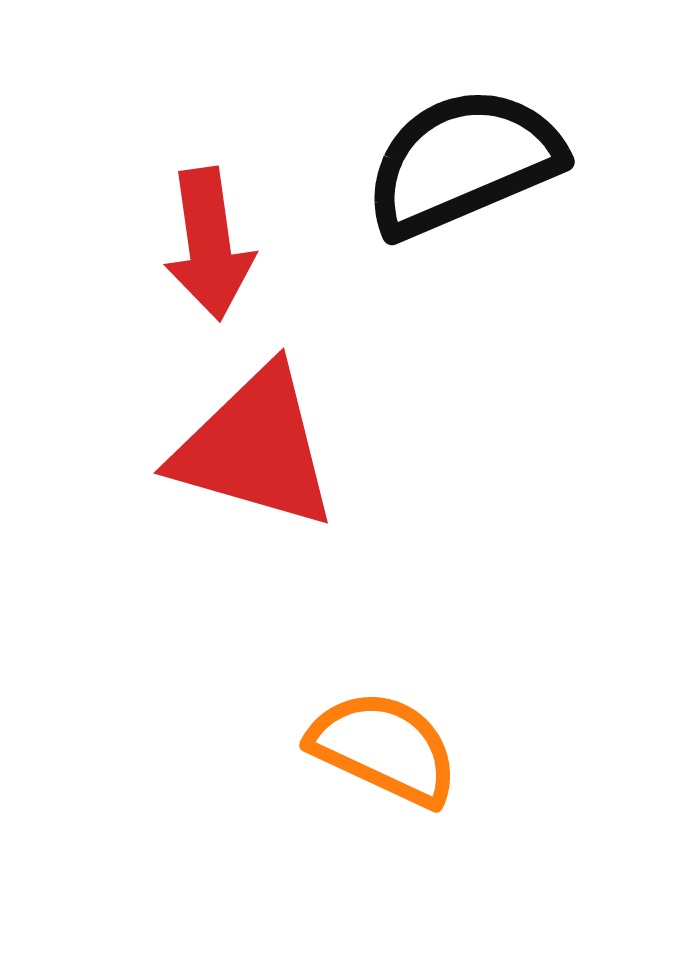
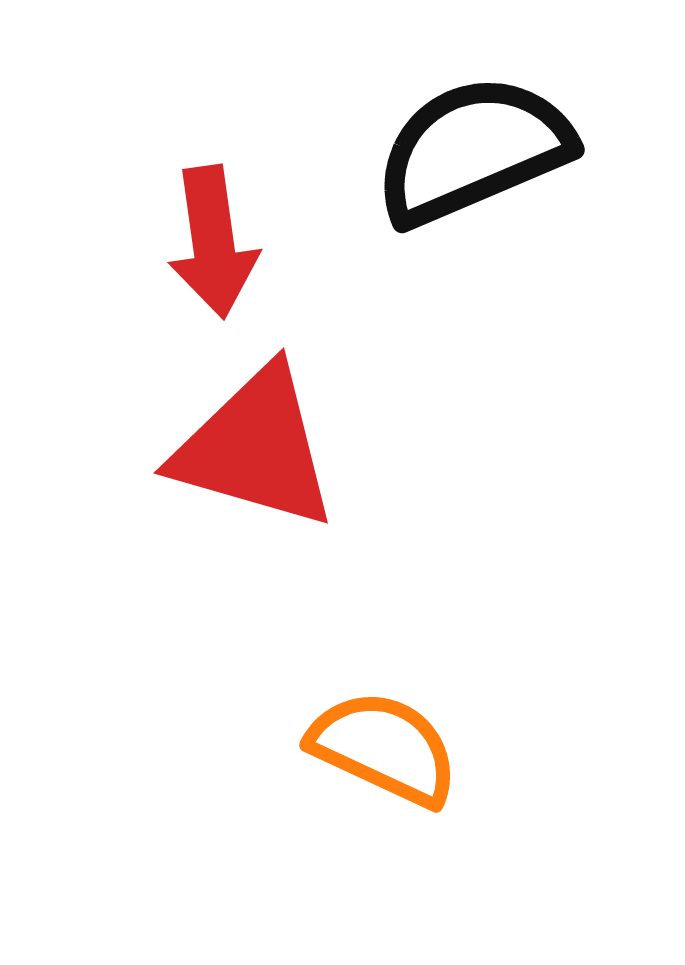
black semicircle: moved 10 px right, 12 px up
red arrow: moved 4 px right, 2 px up
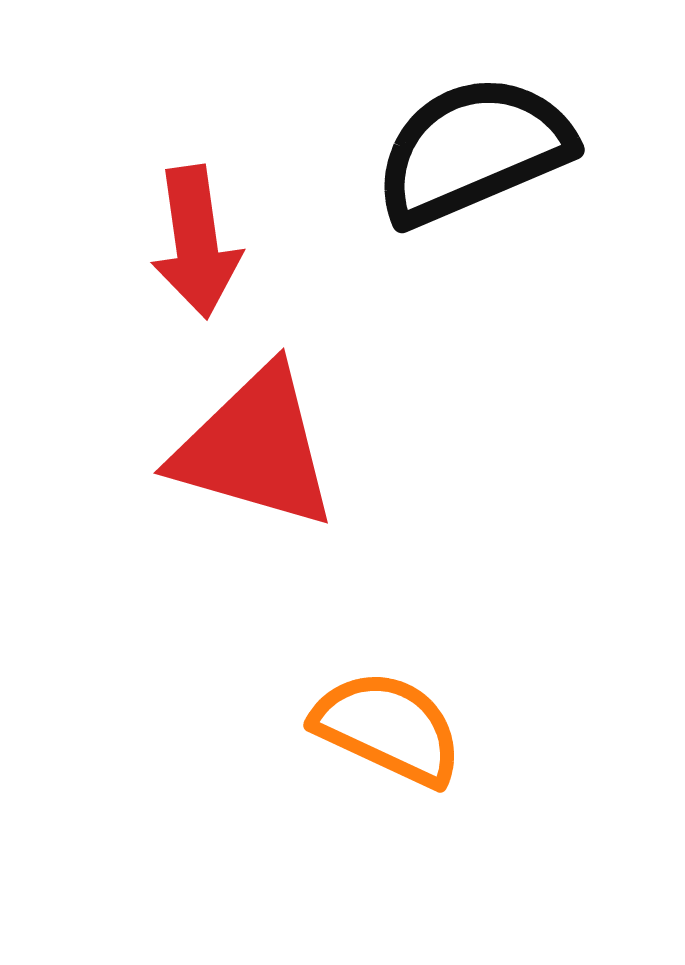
red arrow: moved 17 px left
orange semicircle: moved 4 px right, 20 px up
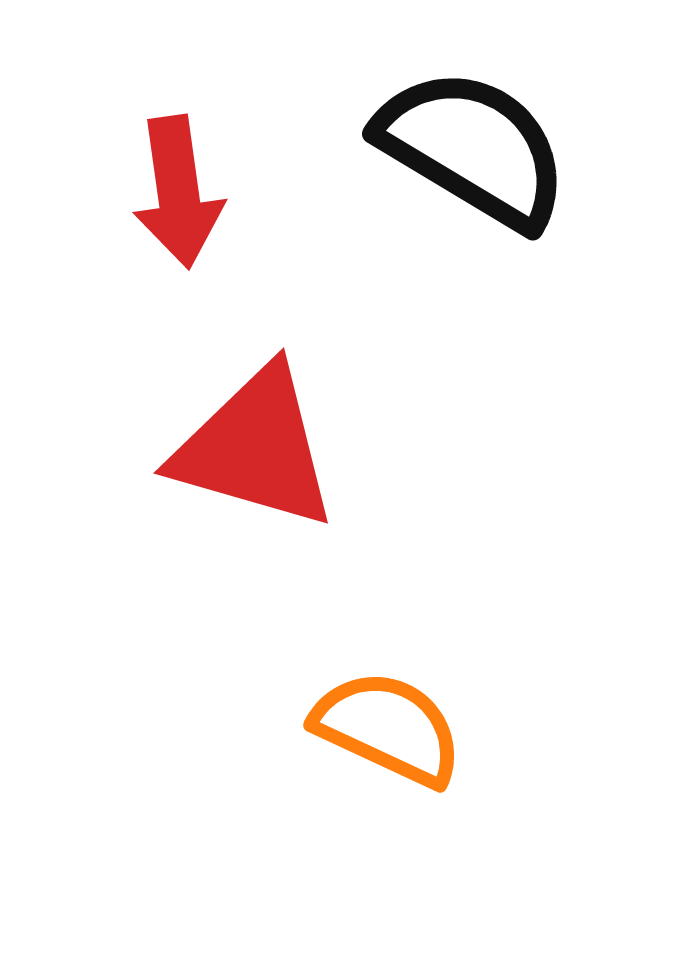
black semicircle: moved 2 px up; rotated 54 degrees clockwise
red arrow: moved 18 px left, 50 px up
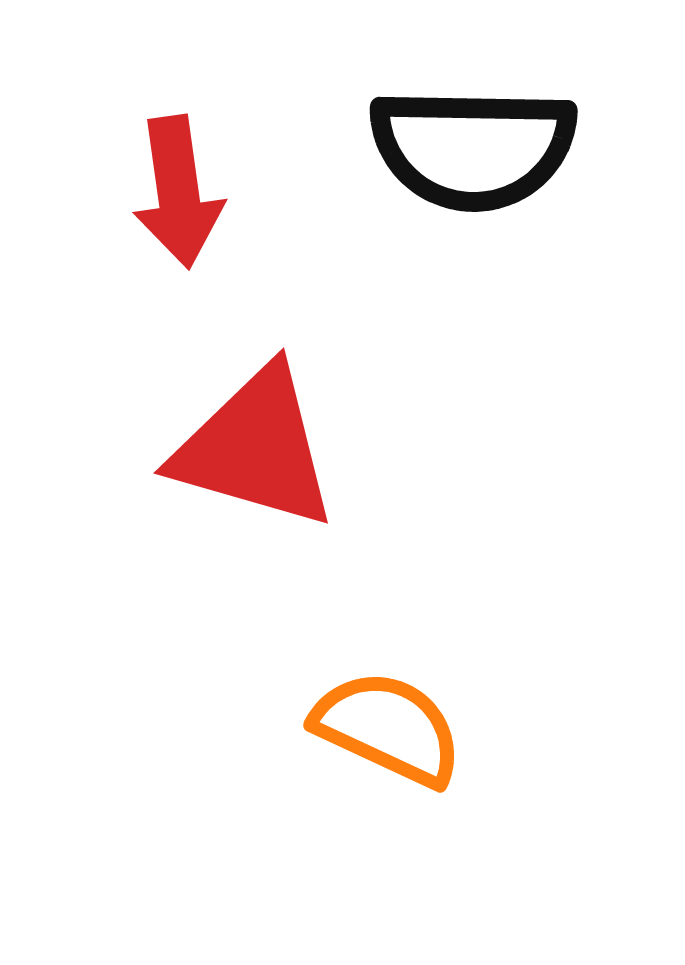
black semicircle: rotated 150 degrees clockwise
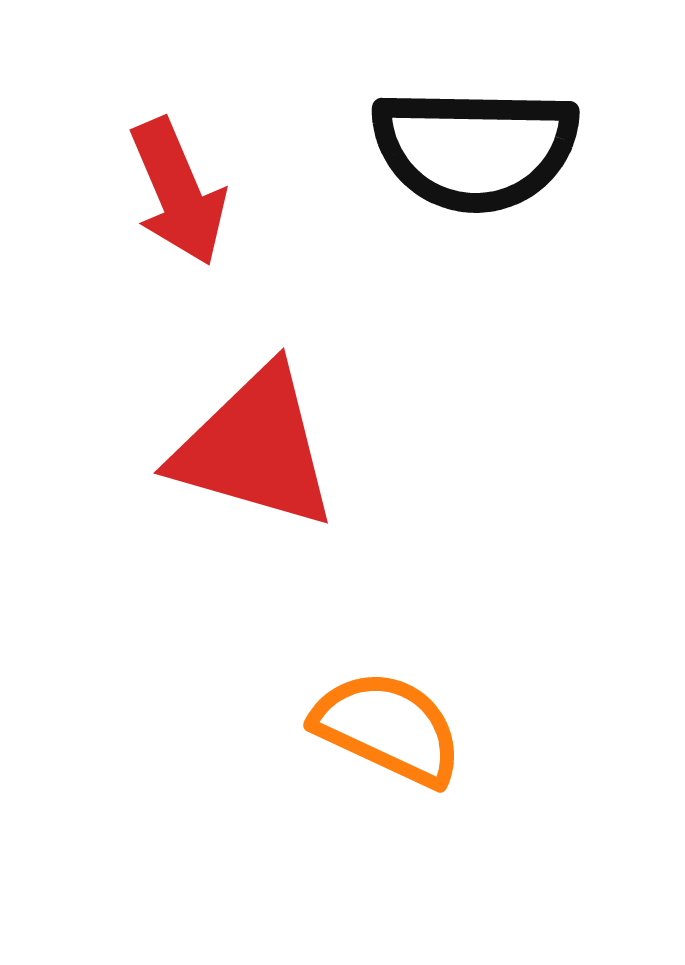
black semicircle: moved 2 px right, 1 px down
red arrow: rotated 15 degrees counterclockwise
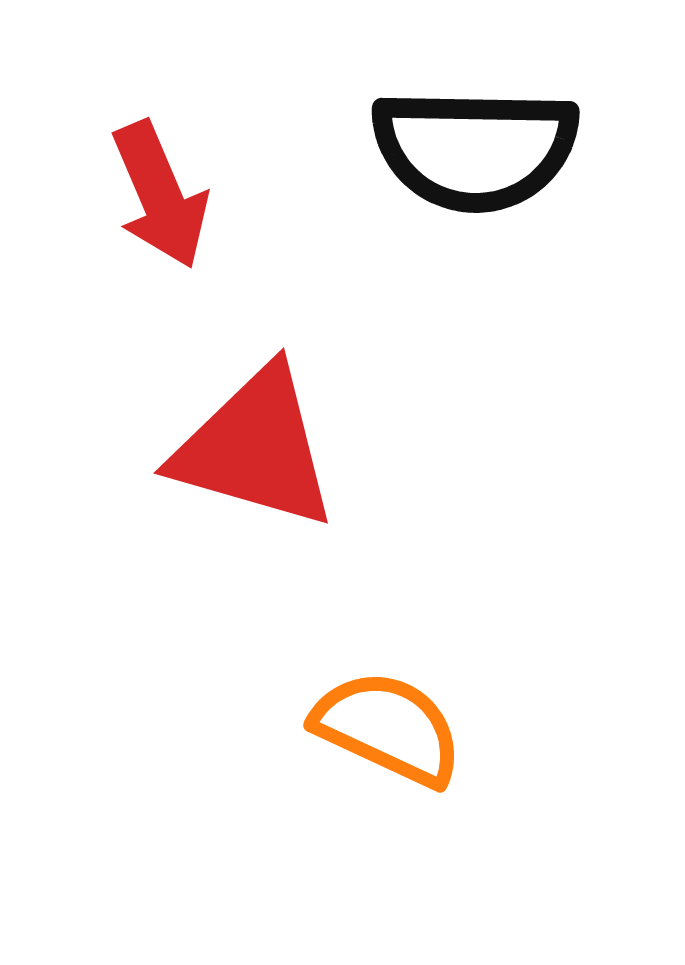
red arrow: moved 18 px left, 3 px down
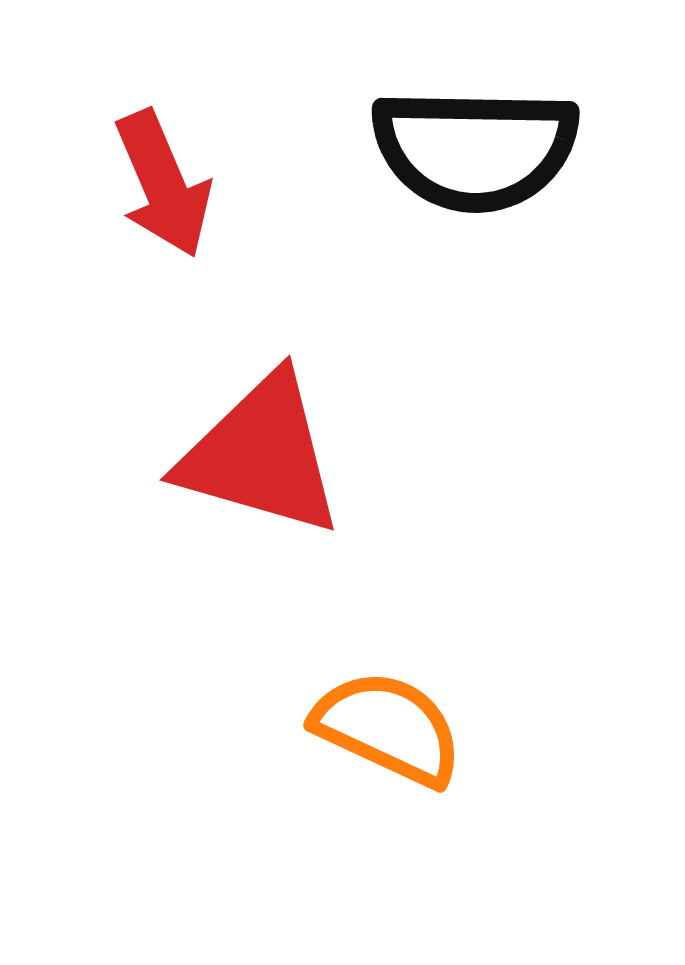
red arrow: moved 3 px right, 11 px up
red triangle: moved 6 px right, 7 px down
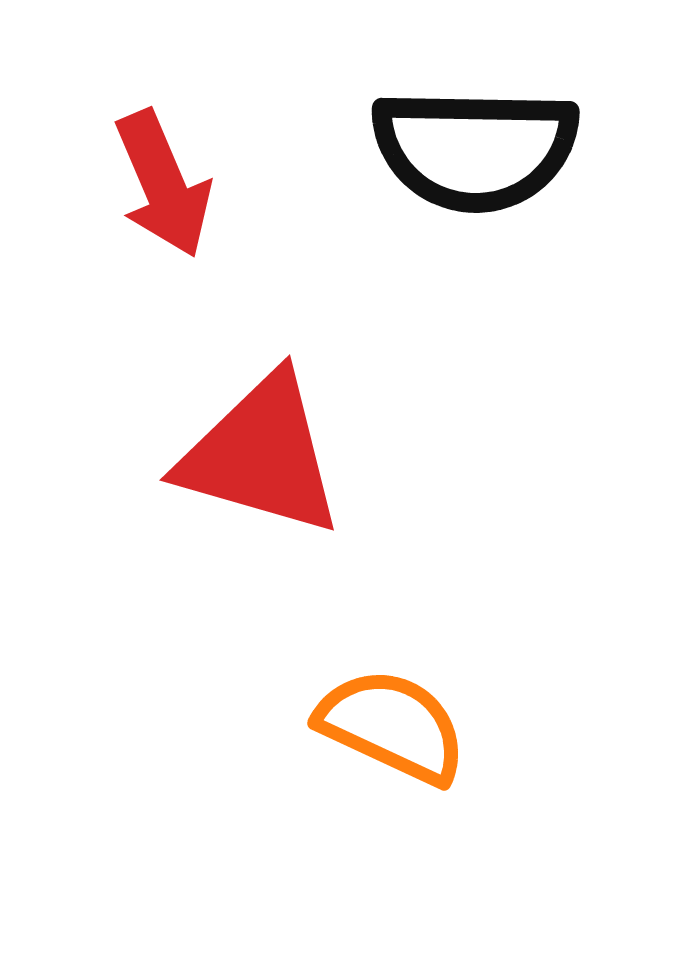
orange semicircle: moved 4 px right, 2 px up
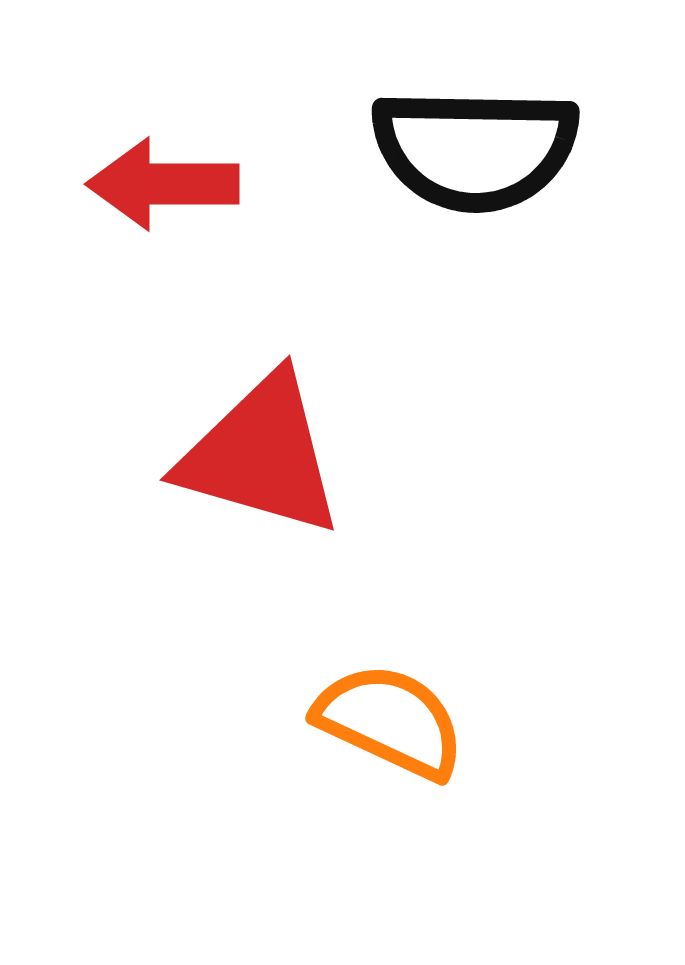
red arrow: rotated 113 degrees clockwise
orange semicircle: moved 2 px left, 5 px up
